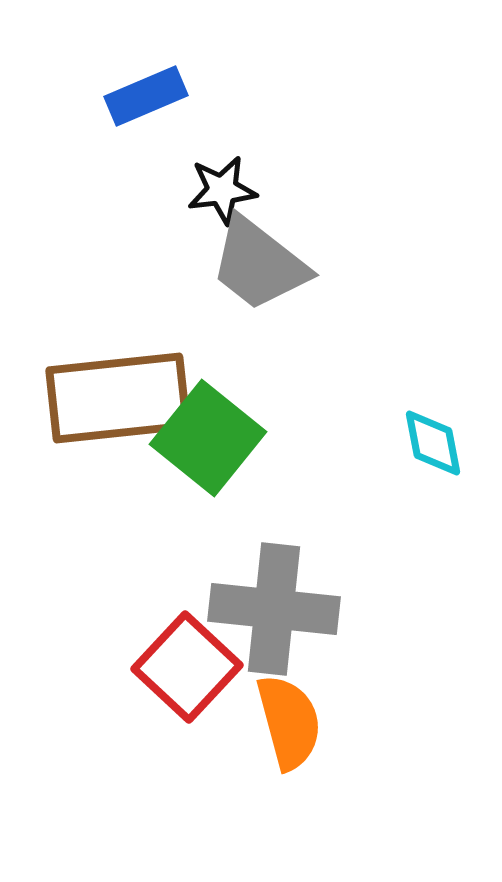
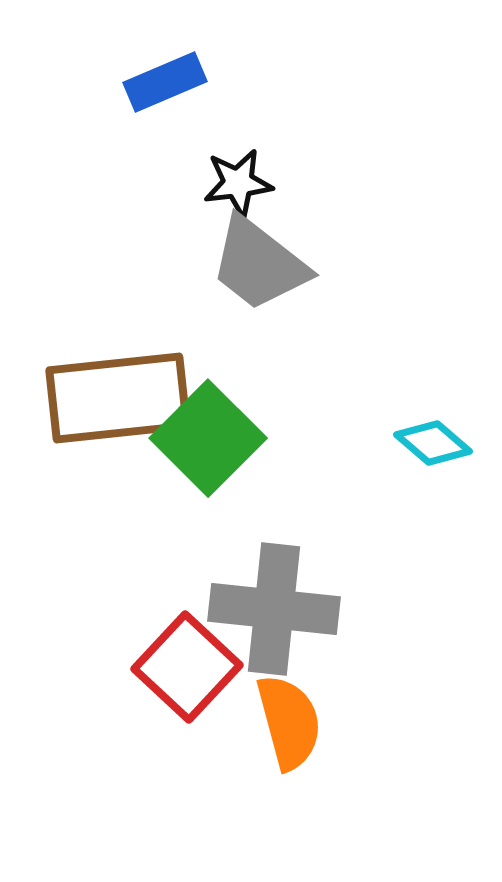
blue rectangle: moved 19 px right, 14 px up
black star: moved 16 px right, 7 px up
green square: rotated 6 degrees clockwise
cyan diamond: rotated 38 degrees counterclockwise
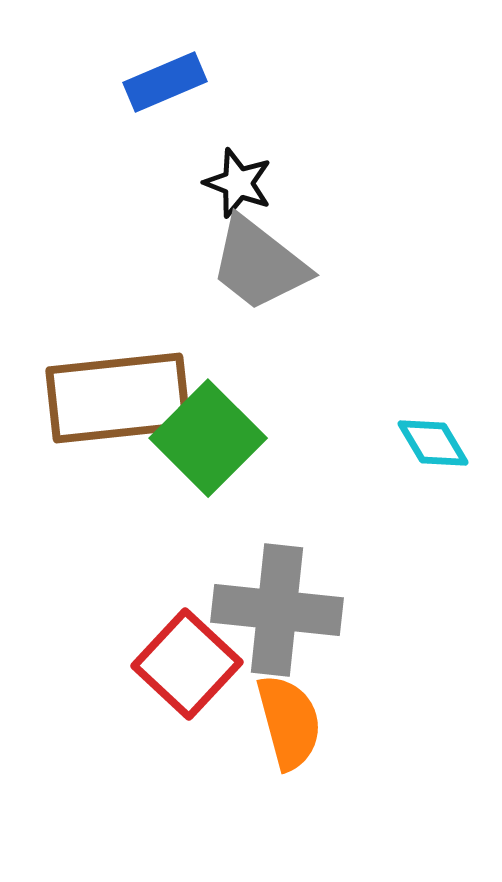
black star: rotated 28 degrees clockwise
cyan diamond: rotated 18 degrees clockwise
gray cross: moved 3 px right, 1 px down
red square: moved 3 px up
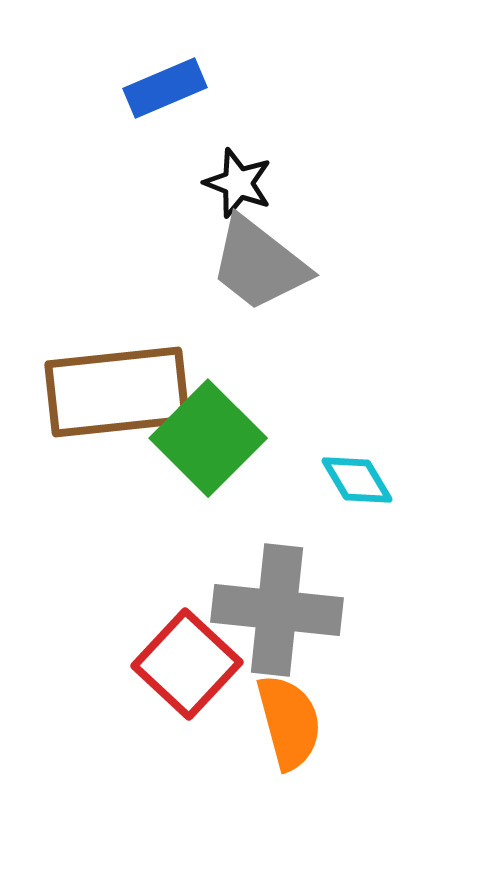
blue rectangle: moved 6 px down
brown rectangle: moved 1 px left, 6 px up
cyan diamond: moved 76 px left, 37 px down
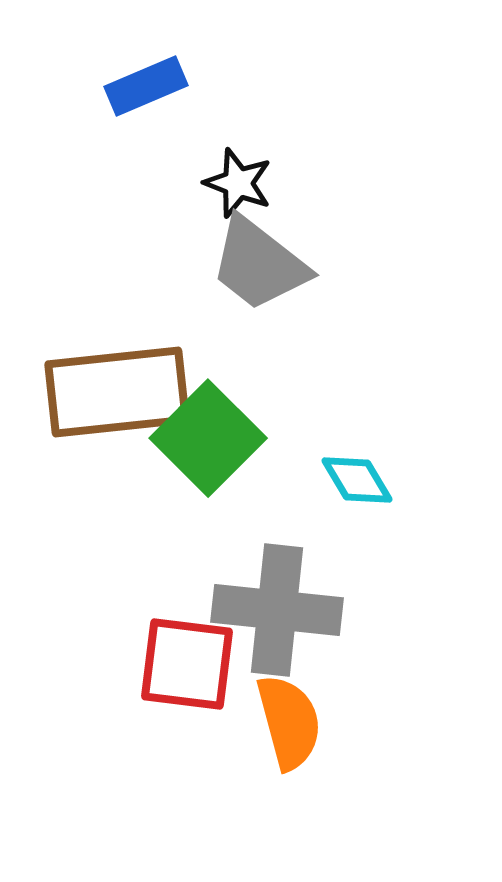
blue rectangle: moved 19 px left, 2 px up
red square: rotated 36 degrees counterclockwise
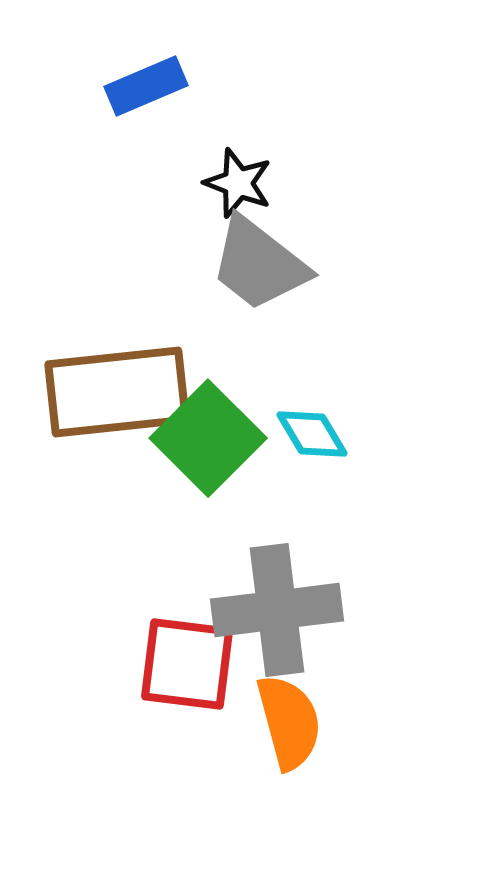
cyan diamond: moved 45 px left, 46 px up
gray cross: rotated 13 degrees counterclockwise
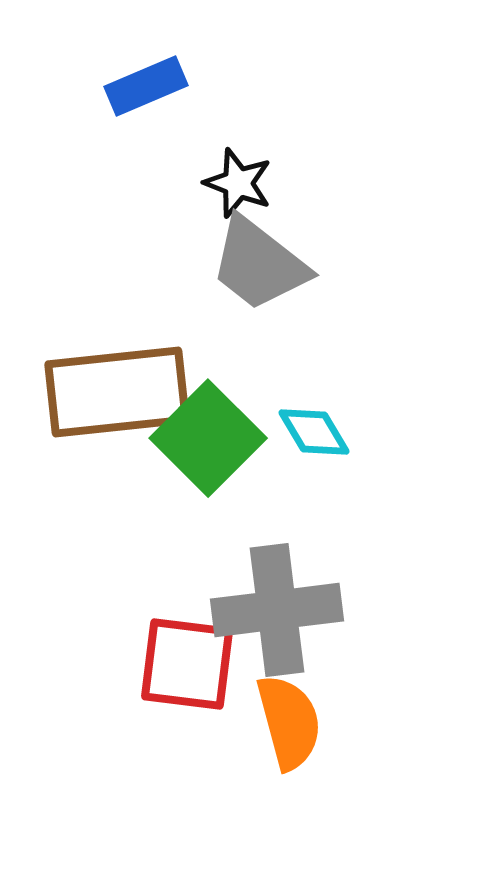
cyan diamond: moved 2 px right, 2 px up
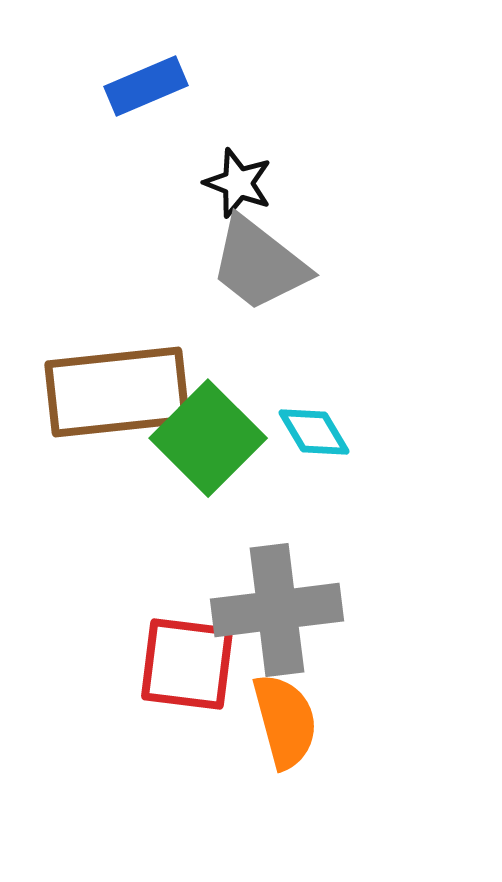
orange semicircle: moved 4 px left, 1 px up
